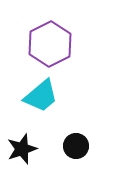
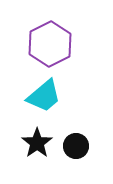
cyan trapezoid: moved 3 px right
black star: moved 15 px right, 6 px up; rotated 16 degrees counterclockwise
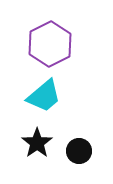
black circle: moved 3 px right, 5 px down
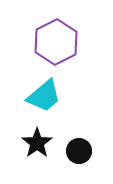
purple hexagon: moved 6 px right, 2 px up
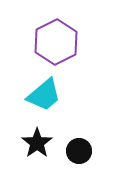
cyan trapezoid: moved 1 px up
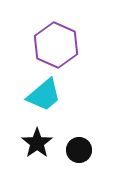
purple hexagon: moved 3 px down; rotated 9 degrees counterclockwise
black circle: moved 1 px up
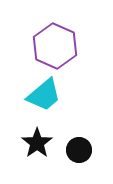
purple hexagon: moved 1 px left, 1 px down
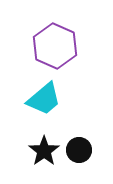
cyan trapezoid: moved 4 px down
black star: moved 7 px right, 8 px down
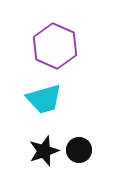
cyan trapezoid: rotated 24 degrees clockwise
black star: rotated 16 degrees clockwise
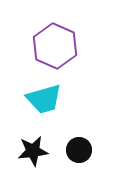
black star: moved 11 px left; rotated 12 degrees clockwise
